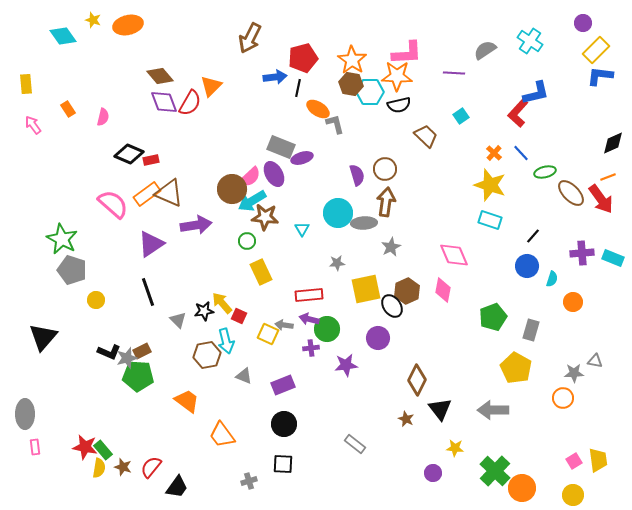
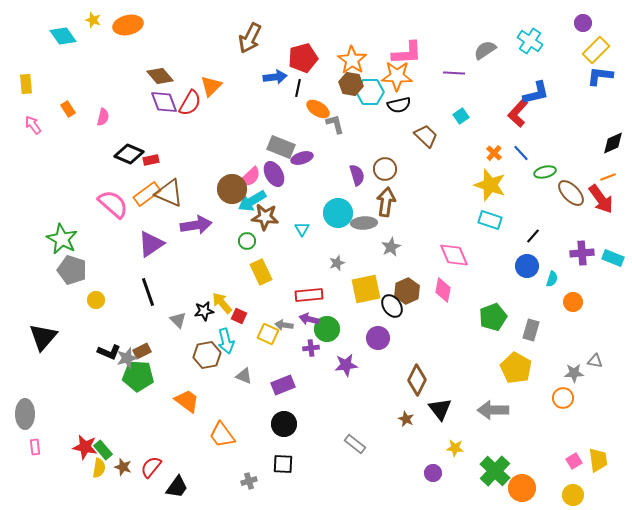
gray star at (337, 263): rotated 14 degrees counterclockwise
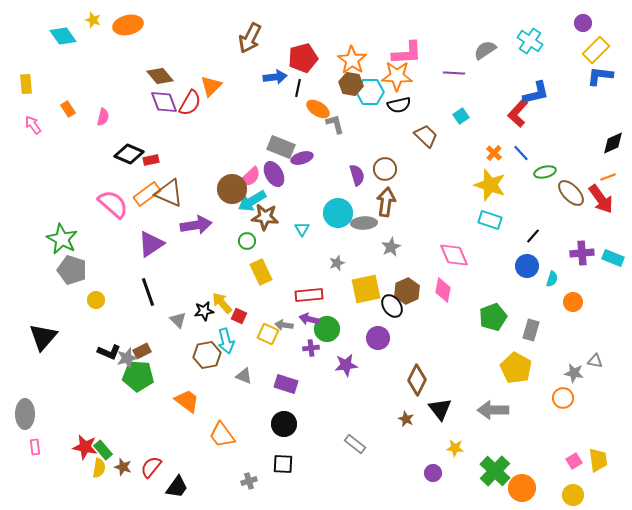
gray star at (574, 373): rotated 12 degrees clockwise
purple rectangle at (283, 385): moved 3 px right, 1 px up; rotated 40 degrees clockwise
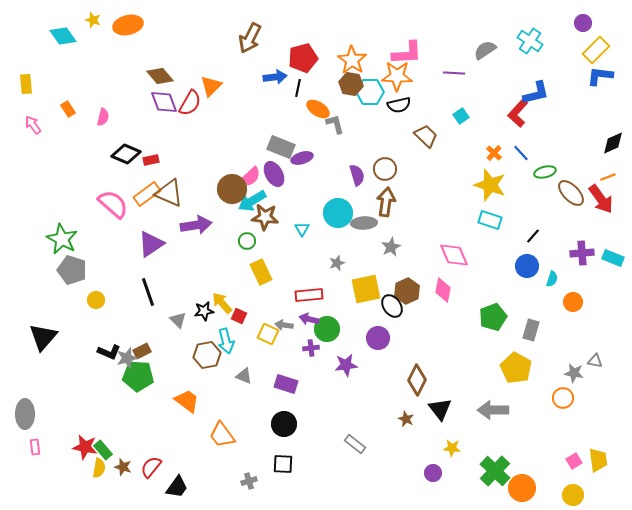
black diamond at (129, 154): moved 3 px left
yellow star at (455, 448): moved 3 px left
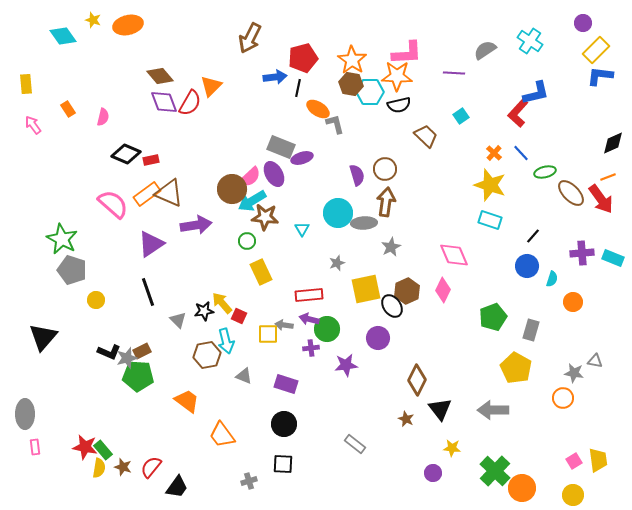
pink diamond at (443, 290): rotated 15 degrees clockwise
yellow square at (268, 334): rotated 25 degrees counterclockwise
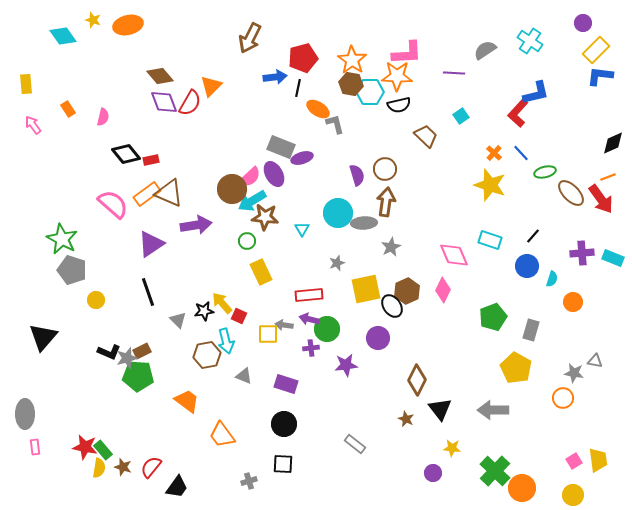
black diamond at (126, 154): rotated 28 degrees clockwise
cyan rectangle at (490, 220): moved 20 px down
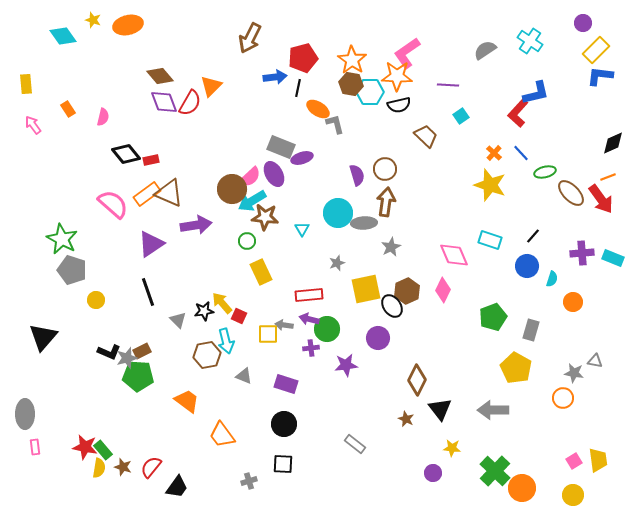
pink L-shape at (407, 53): rotated 148 degrees clockwise
purple line at (454, 73): moved 6 px left, 12 px down
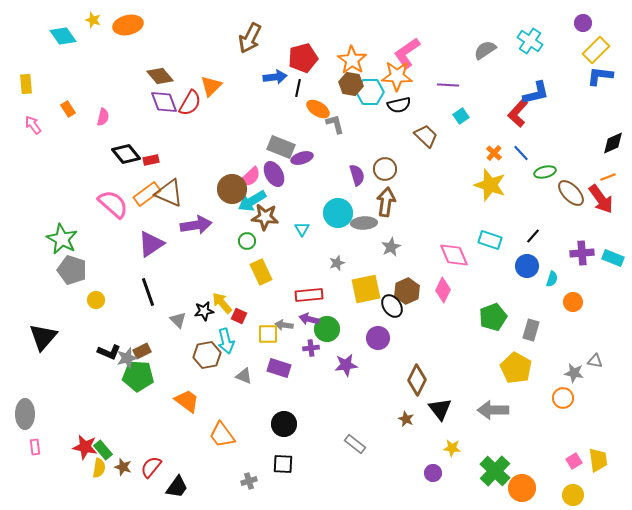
purple rectangle at (286, 384): moved 7 px left, 16 px up
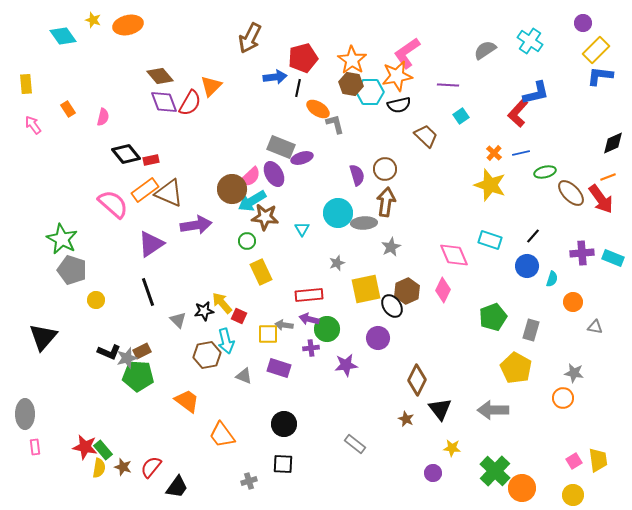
orange star at (397, 76): rotated 12 degrees counterclockwise
blue line at (521, 153): rotated 60 degrees counterclockwise
orange rectangle at (147, 194): moved 2 px left, 4 px up
gray triangle at (595, 361): moved 34 px up
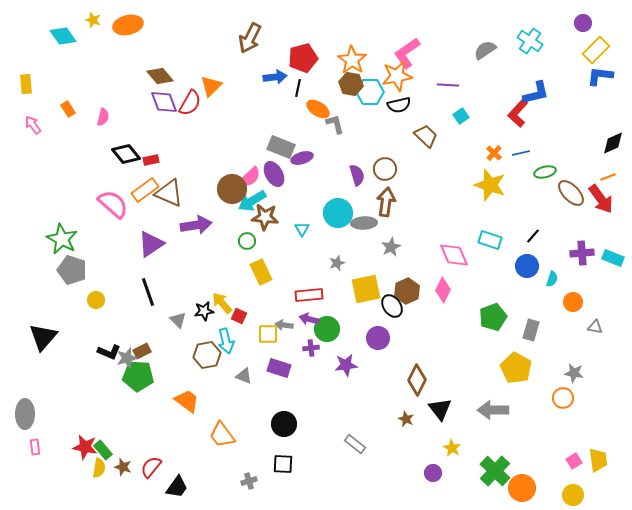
yellow star at (452, 448): rotated 24 degrees clockwise
